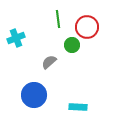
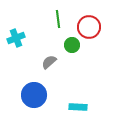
red circle: moved 2 px right
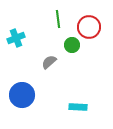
blue circle: moved 12 px left
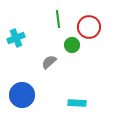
cyan rectangle: moved 1 px left, 4 px up
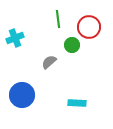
cyan cross: moved 1 px left
